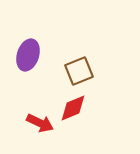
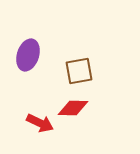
brown square: rotated 12 degrees clockwise
red diamond: rotated 24 degrees clockwise
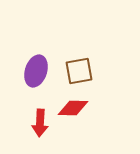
purple ellipse: moved 8 px right, 16 px down
red arrow: rotated 68 degrees clockwise
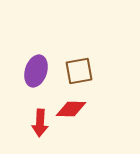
red diamond: moved 2 px left, 1 px down
